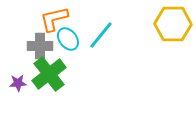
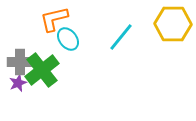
cyan line: moved 20 px right, 2 px down
gray cross: moved 20 px left, 16 px down
green cross: moved 7 px left, 4 px up
purple star: rotated 18 degrees counterclockwise
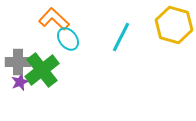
orange L-shape: rotated 56 degrees clockwise
yellow hexagon: moved 1 px right, 1 px down; rotated 15 degrees clockwise
cyan line: rotated 12 degrees counterclockwise
gray cross: moved 2 px left
purple star: moved 2 px right, 1 px up
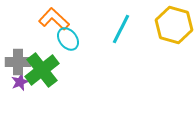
cyan line: moved 8 px up
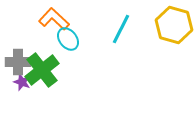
purple star: moved 2 px right; rotated 30 degrees counterclockwise
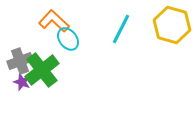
orange L-shape: moved 2 px down
yellow hexagon: moved 2 px left
gray cross: moved 2 px right, 1 px up; rotated 20 degrees counterclockwise
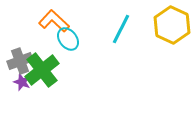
yellow hexagon: rotated 9 degrees clockwise
